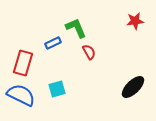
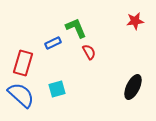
black ellipse: rotated 20 degrees counterclockwise
blue semicircle: rotated 16 degrees clockwise
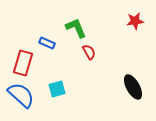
blue rectangle: moved 6 px left; rotated 49 degrees clockwise
black ellipse: rotated 55 degrees counterclockwise
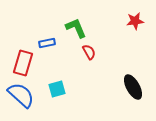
blue rectangle: rotated 35 degrees counterclockwise
